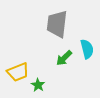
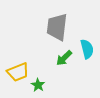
gray trapezoid: moved 3 px down
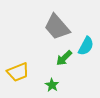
gray trapezoid: rotated 48 degrees counterclockwise
cyan semicircle: moved 1 px left, 3 px up; rotated 42 degrees clockwise
green star: moved 14 px right
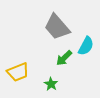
green star: moved 1 px left, 1 px up
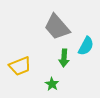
green arrow: rotated 42 degrees counterclockwise
yellow trapezoid: moved 2 px right, 6 px up
green star: moved 1 px right
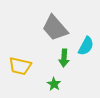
gray trapezoid: moved 2 px left, 1 px down
yellow trapezoid: rotated 35 degrees clockwise
green star: moved 2 px right
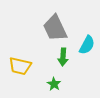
gray trapezoid: rotated 16 degrees clockwise
cyan semicircle: moved 1 px right, 1 px up
green arrow: moved 1 px left, 1 px up
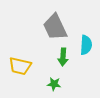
gray trapezoid: moved 1 px up
cyan semicircle: moved 1 px left; rotated 24 degrees counterclockwise
green star: rotated 24 degrees counterclockwise
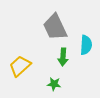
yellow trapezoid: rotated 125 degrees clockwise
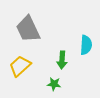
gray trapezoid: moved 27 px left, 2 px down
green arrow: moved 1 px left, 3 px down
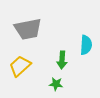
gray trapezoid: rotated 76 degrees counterclockwise
green star: moved 2 px right
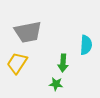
gray trapezoid: moved 3 px down
green arrow: moved 1 px right, 3 px down
yellow trapezoid: moved 3 px left, 3 px up; rotated 15 degrees counterclockwise
